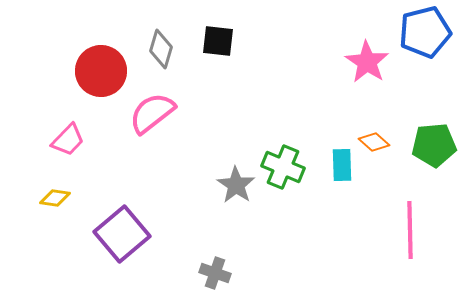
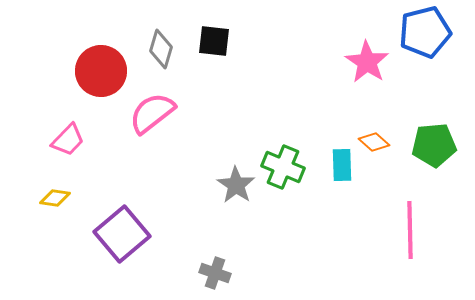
black square: moved 4 px left
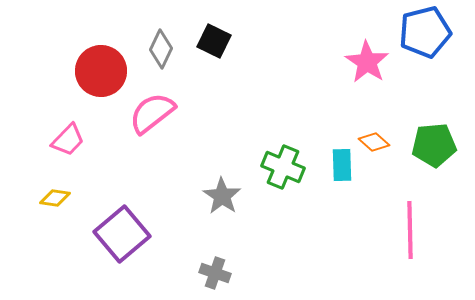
black square: rotated 20 degrees clockwise
gray diamond: rotated 9 degrees clockwise
gray star: moved 14 px left, 11 px down
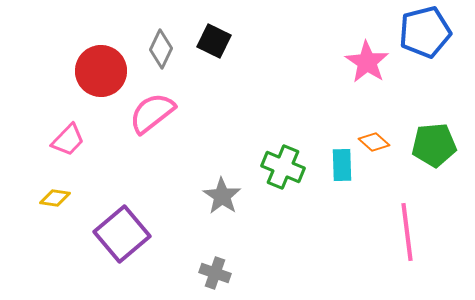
pink line: moved 3 px left, 2 px down; rotated 6 degrees counterclockwise
